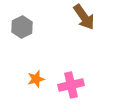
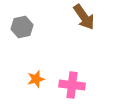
gray hexagon: rotated 15 degrees clockwise
pink cross: moved 1 px right; rotated 20 degrees clockwise
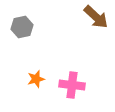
brown arrow: moved 12 px right; rotated 12 degrees counterclockwise
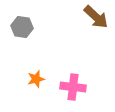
gray hexagon: rotated 20 degrees clockwise
pink cross: moved 1 px right, 2 px down
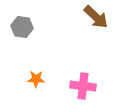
orange star: rotated 18 degrees clockwise
pink cross: moved 10 px right, 1 px up
